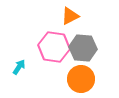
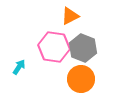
gray hexagon: rotated 16 degrees clockwise
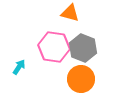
orange triangle: moved 3 px up; rotated 42 degrees clockwise
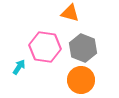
pink hexagon: moved 9 px left
orange circle: moved 1 px down
